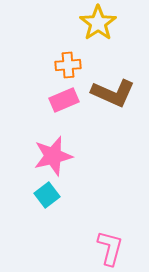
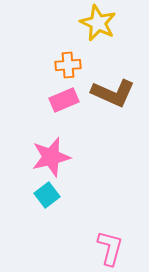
yellow star: rotated 12 degrees counterclockwise
pink star: moved 2 px left, 1 px down
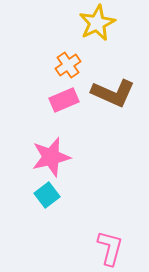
yellow star: moved 1 px left; rotated 21 degrees clockwise
orange cross: rotated 30 degrees counterclockwise
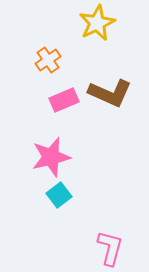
orange cross: moved 20 px left, 5 px up
brown L-shape: moved 3 px left
cyan square: moved 12 px right
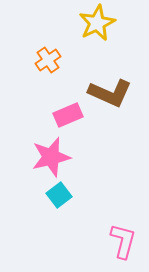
pink rectangle: moved 4 px right, 15 px down
pink L-shape: moved 13 px right, 7 px up
